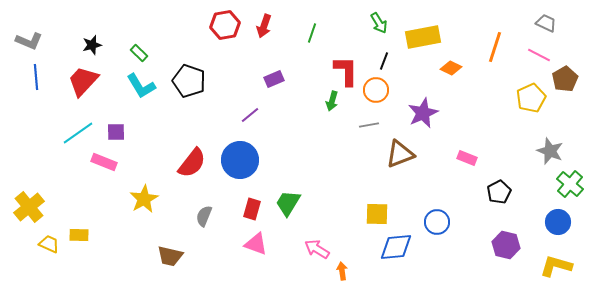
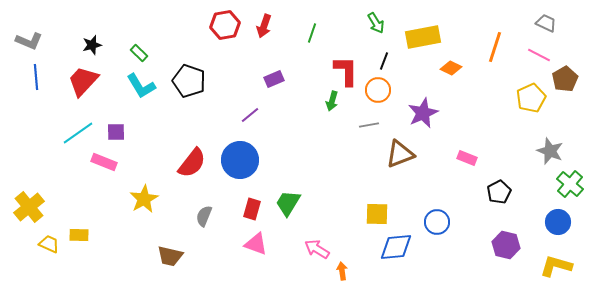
green arrow at (379, 23): moved 3 px left
orange circle at (376, 90): moved 2 px right
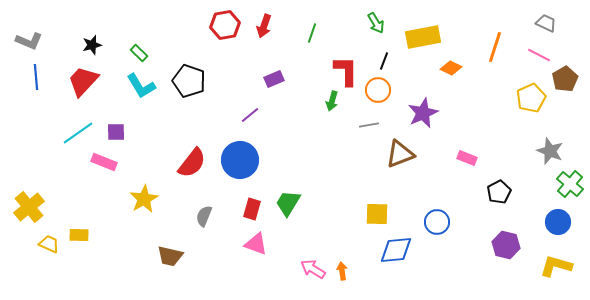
blue diamond at (396, 247): moved 3 px down
pink arrow at (317, 249): moved 4 px left, 20 px down
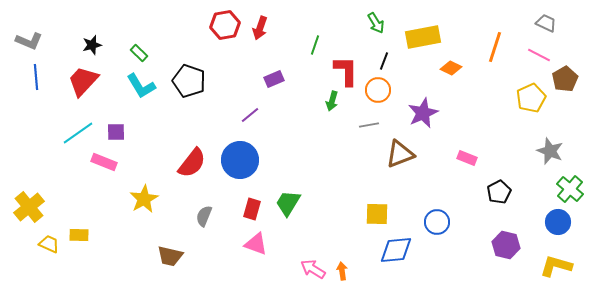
red arrow at (264, 26): moved 4 px left, 2 px down
green line at (312, 33): moved 3 px right, 12 px down
green cross at (570, 184): moved 5 px down
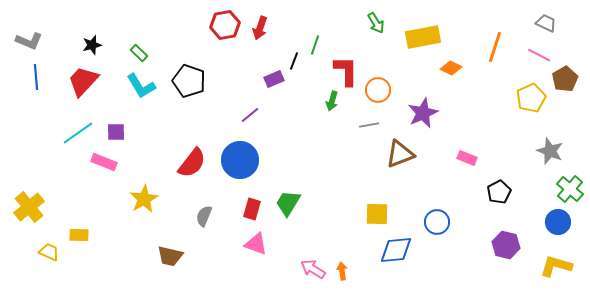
black line at (384, 61): moved 90 px left
yellow trapezoid at (49, 244): moved 8 px down
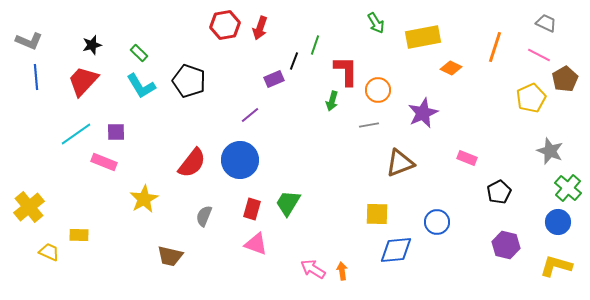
cyan line at (78, 133): moved 2 px left, 1 px down
brown triangle at (400, 154): moved 9 px down
green cross at (570, 189): moved 2 px left, 1 px up
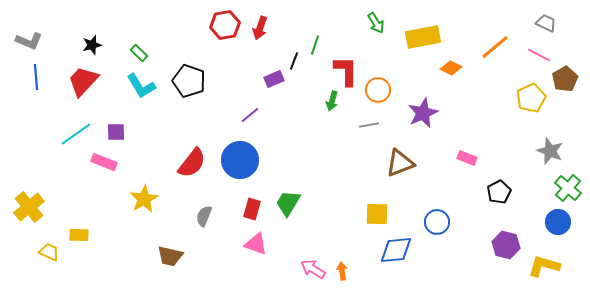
orange line at (495, 47): rotated 32 degrees clockwise
yellow L-shape at (556, 266): moved 12 px left
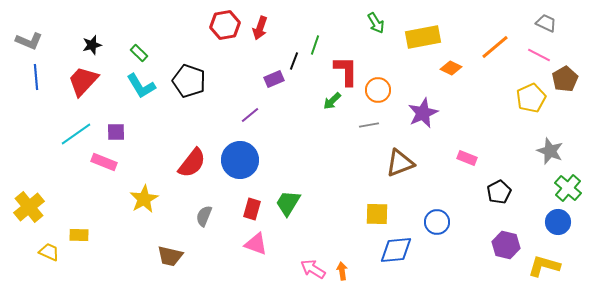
green arrow at (332, 101): rotated 30 degrees clockwise
